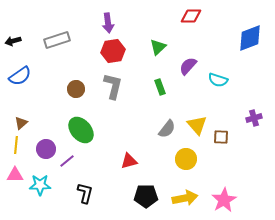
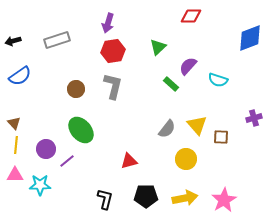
purple arrow: rotated 24 degrees clockwise
green rectangle: moved 11 px right, 3 px up; rotated 28 degrees counterclockwise
brown triangle: moved 7 px left; rotated 32 degrees counterclockwise
black L-shape: moved 20 px right, 6 px down
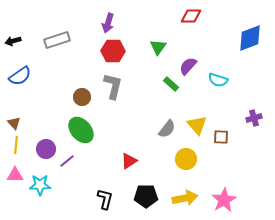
green triangle: rotated 12 degrees counterclockwise
red hexagon: rotated 10 degrees clockwise
brown circle: moved 6 px right, 8 px down
red triangle: rotated 18 degrees counterclockwise
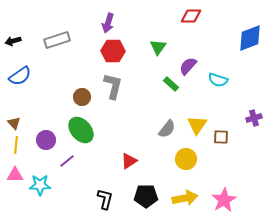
yellow triangle: rotated 15 degrees clockwise
purple circle: moved 9 px up
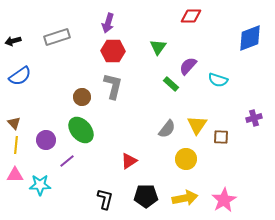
gray rectangle: moved 3 px up
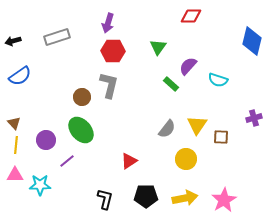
blue diamond: moved 2 px right, 3 px down; rotated 56 degrees counterclockwise
gray L-shape: moved 4 px left, 1 px up
